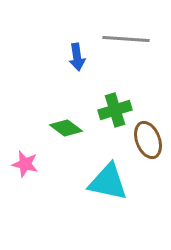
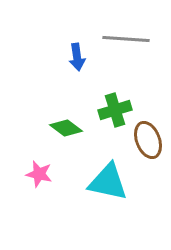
pink star: moved 14 px right, 10 px down
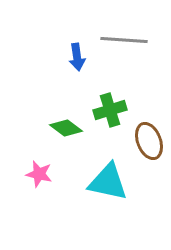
gray line: moved 2 px left, 1 px down
green cross: moved 5 px left
brown ellipse: moved 1 px right, 1 px down
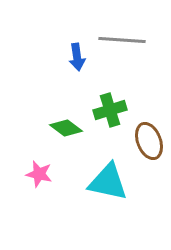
gray line: moved 2 px left
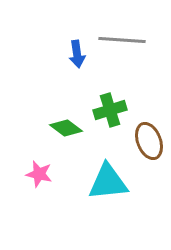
blue arrow: moved 3 px up
cyan triangle: rotated 18 degrees counterclockwise
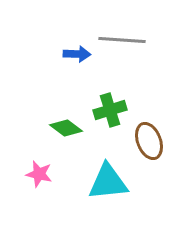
blue arrow: rotated 80 degrees counterclockwise
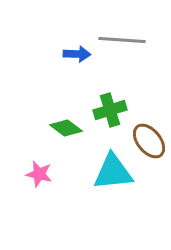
brown ellipse: rotated 18 degrees counterclockwise
cyan triangle: moved 5 px right, 10 px up
